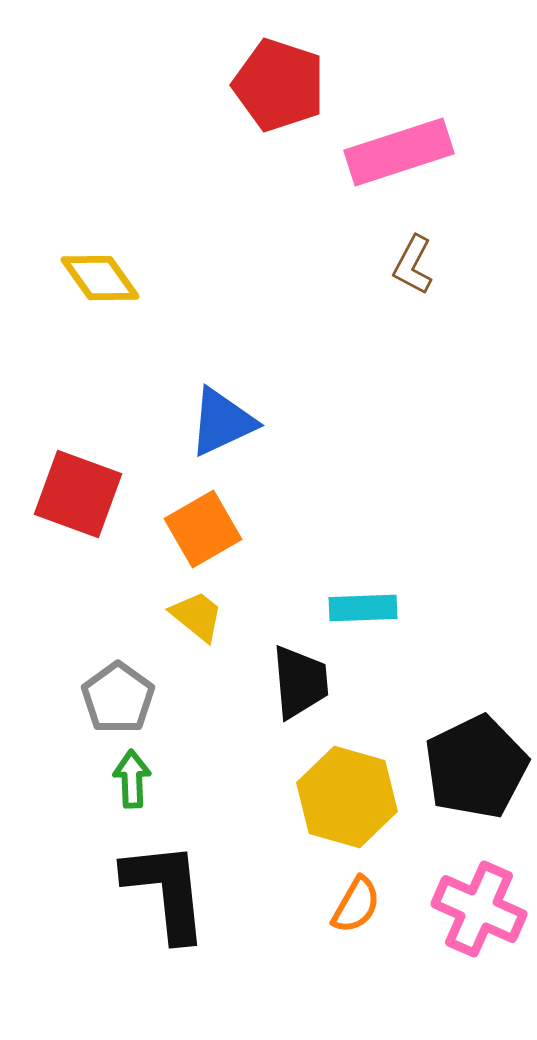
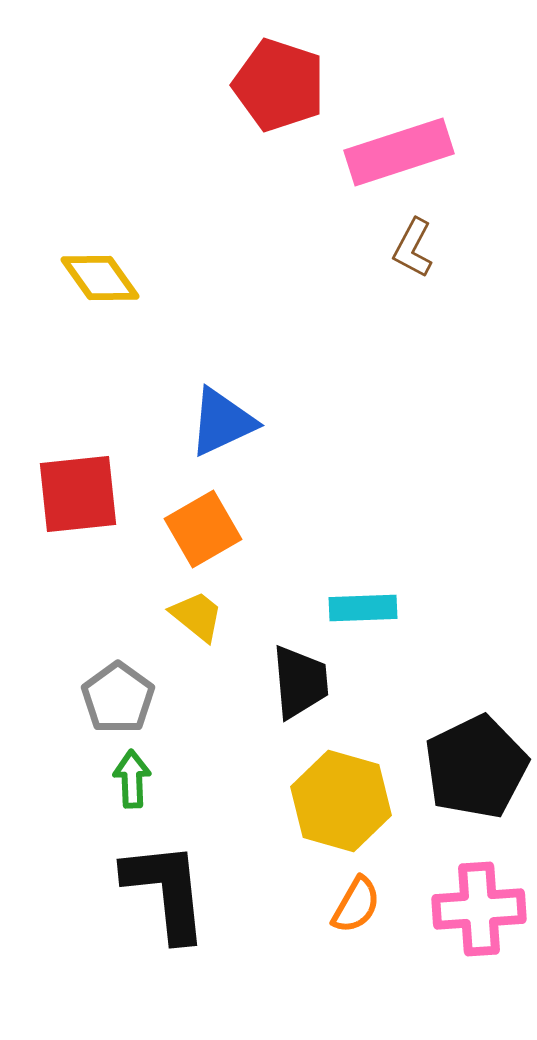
brown L-shape: moved 17 px up
red square: rotated 26 degrees counterclockwise
yellow hexagon: moved 6 px left, 4 px down
pink cross: rotated 28 degrees counterclockwise
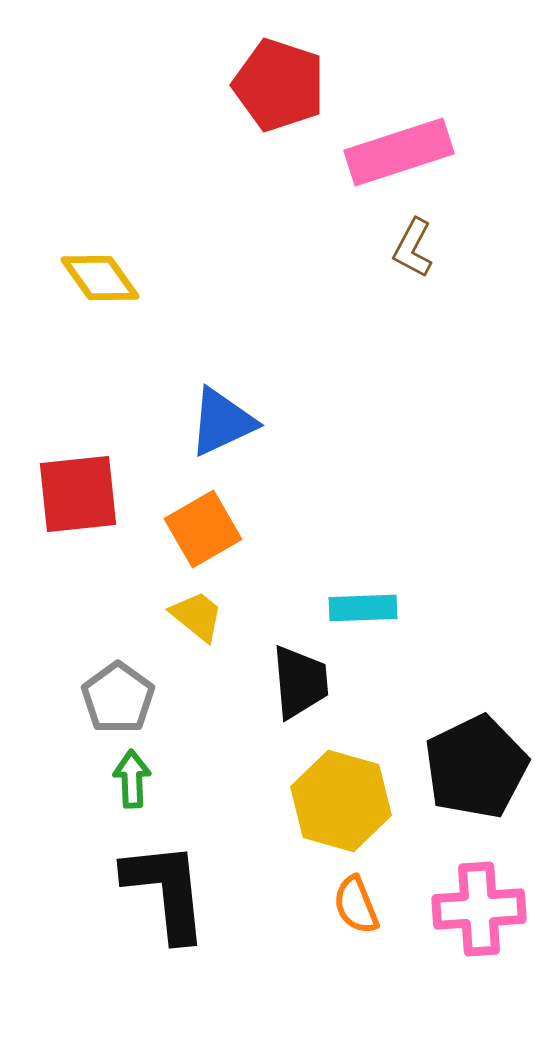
orange semicircle: rotated 128 degrees clockwise
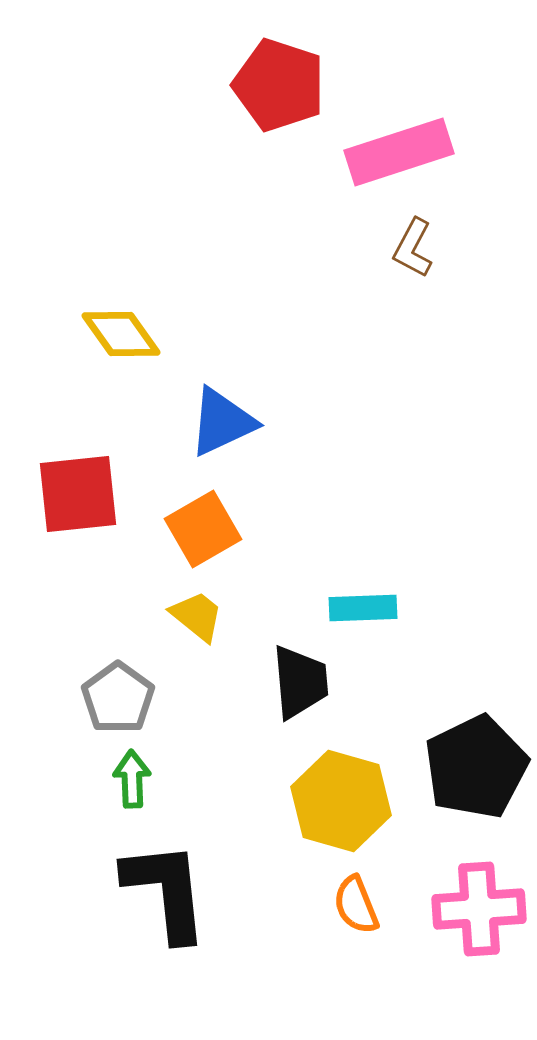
yellow diamond: moved 21 px right, 56 px down
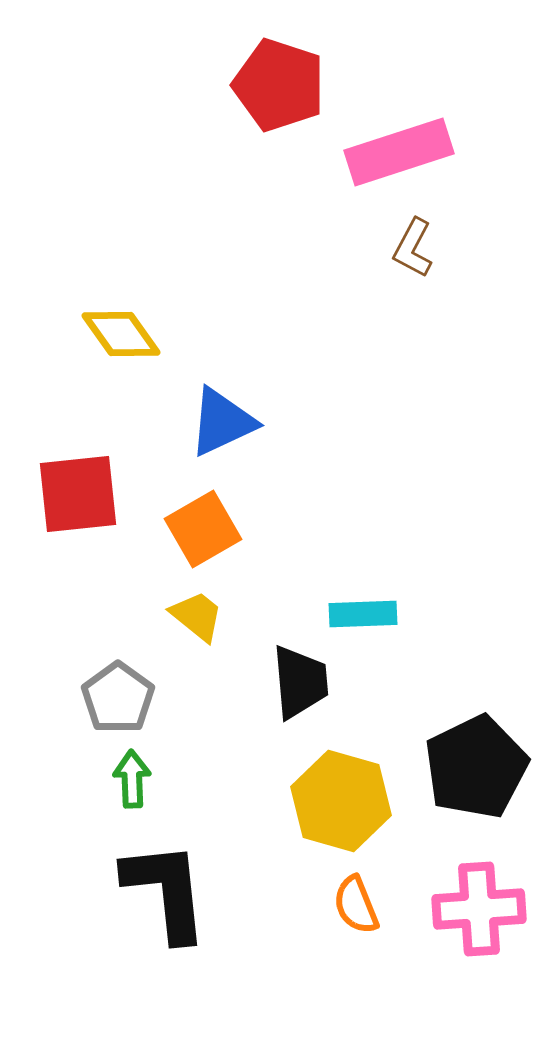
cyan rectangle: moved 6 px down
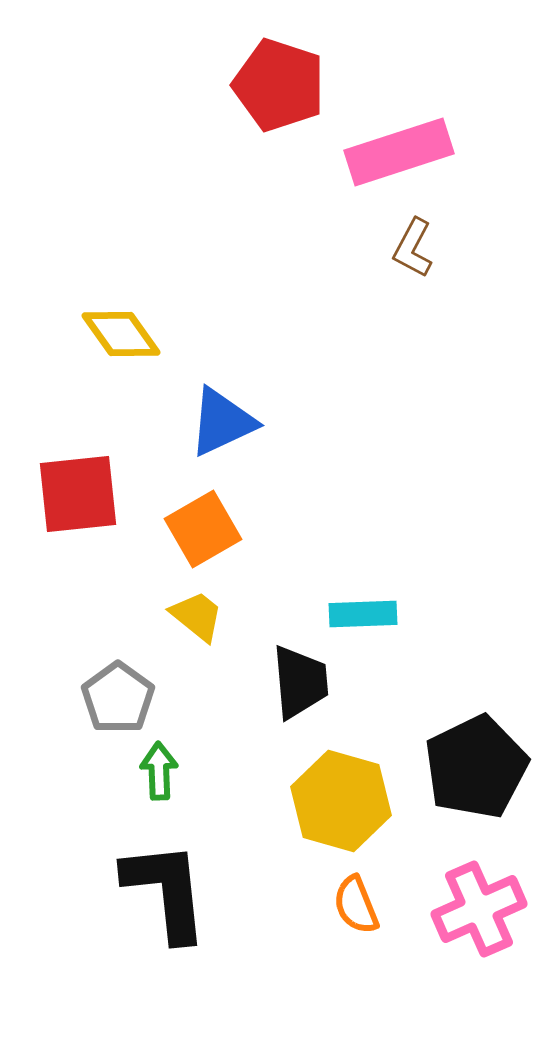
green arrow: moved 27 px right, 8 px up
pink cross: rotated 20 degrees counterclockwise
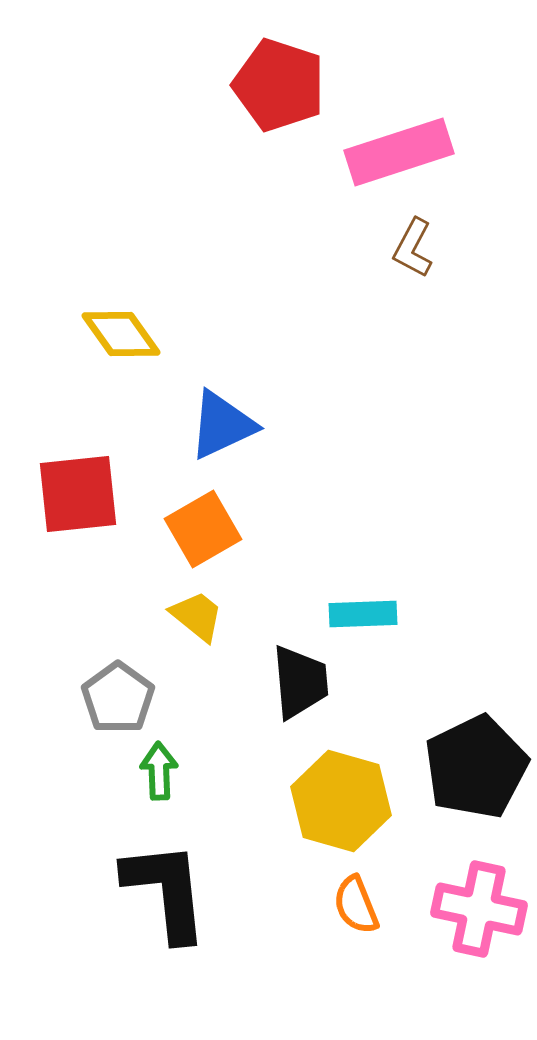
blue triangle: moved 3 px down
pink cross: rotated 36 degrees clockwise
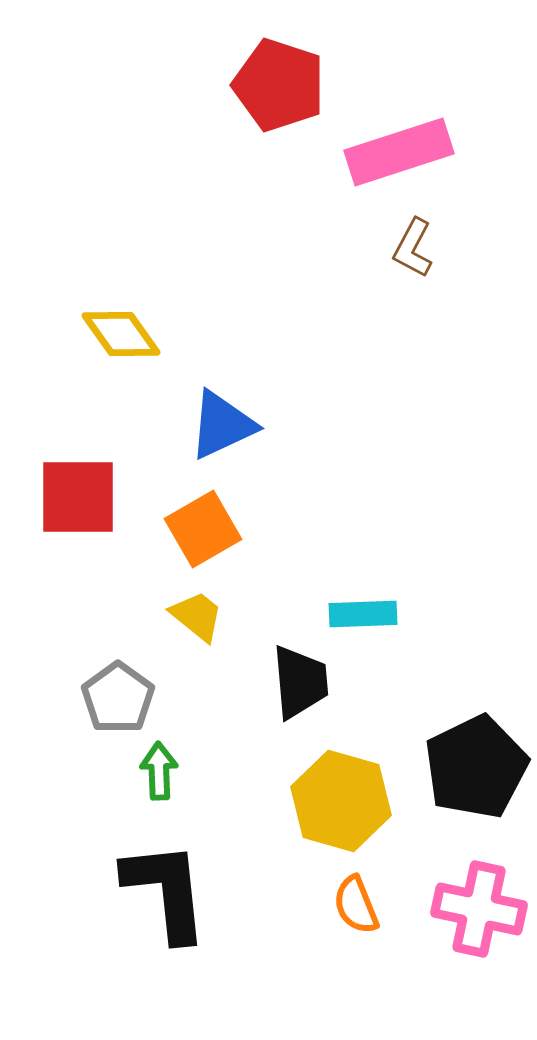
red square: moved 3 px down; rotated 6 degrees clockwise
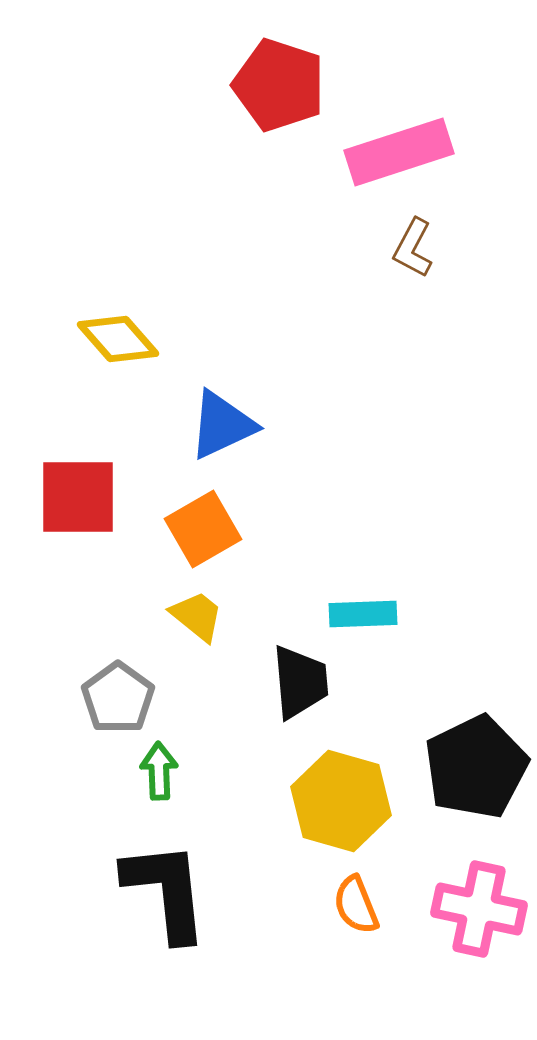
yellow diamond: moved 3 px left, 5 px down; rotated 6 degrees counterclockwise
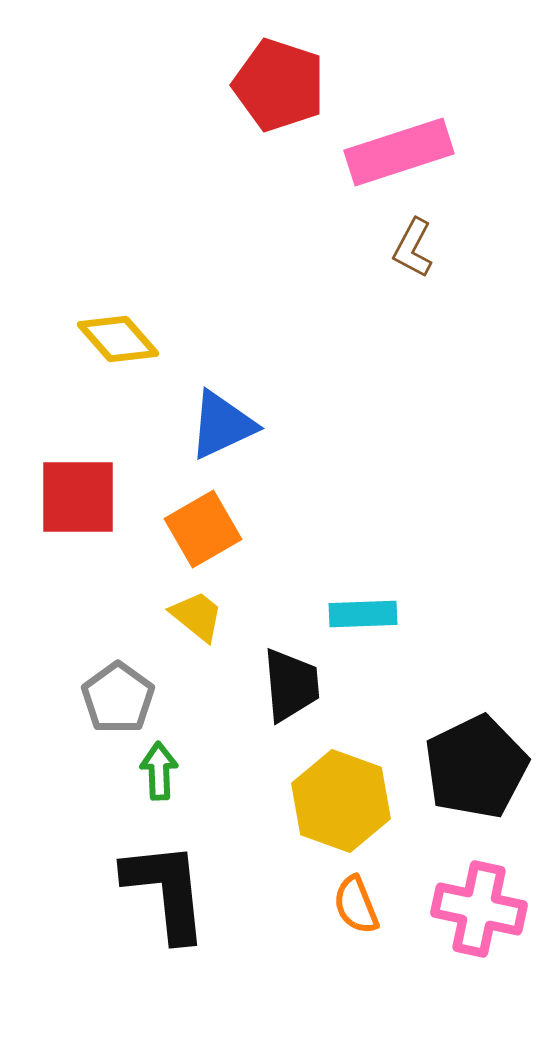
black trapezoid: moved 9 px left, 3 px down
yellow hexagon: rotated 4 degrees clockwise
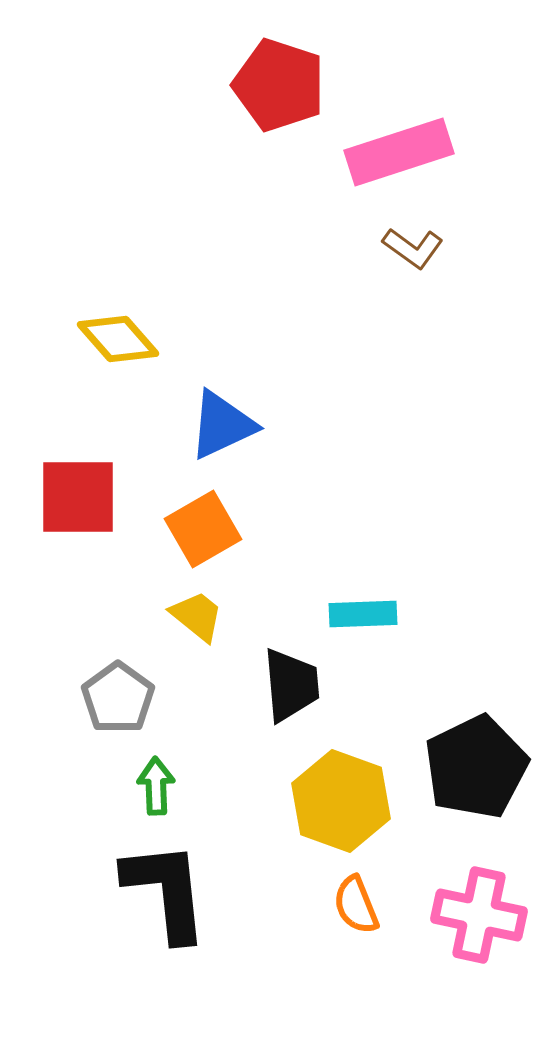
brown L-shape: rotated 82 degrees counterclockwise
green arrow: moved 3 px left, 15 px down
pink cross: moved 6 px down
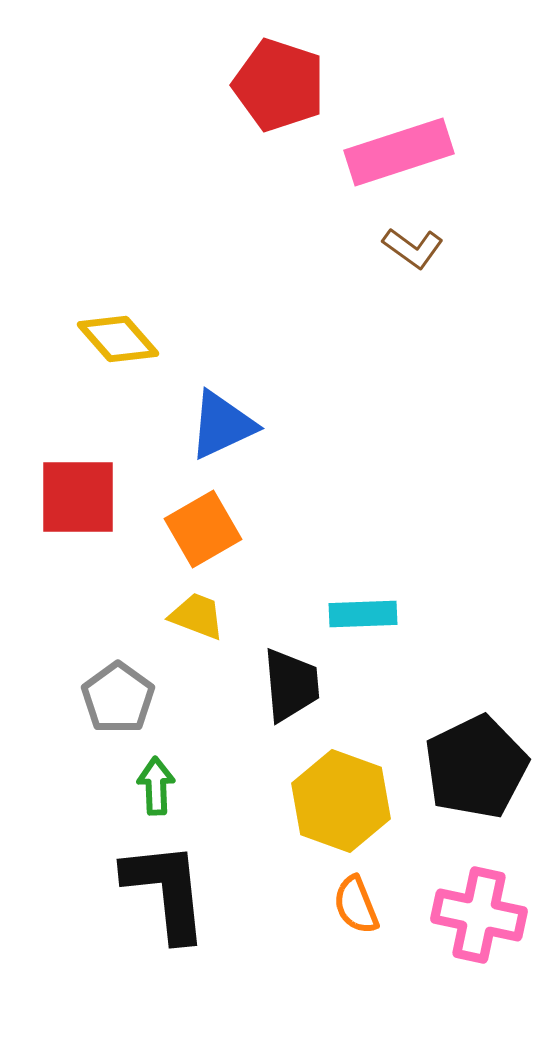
yellow trapezoid: rotated 18 degrees counterclockwise
